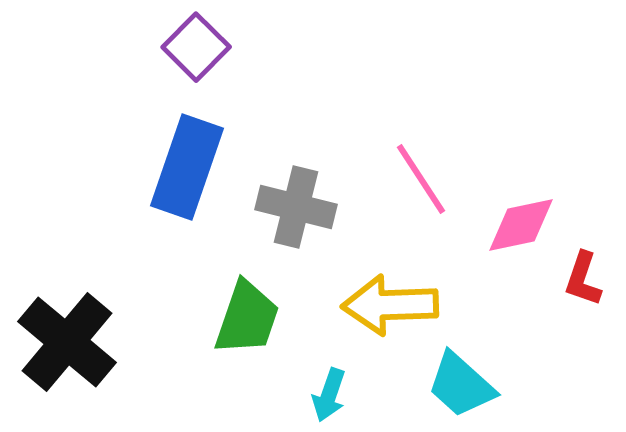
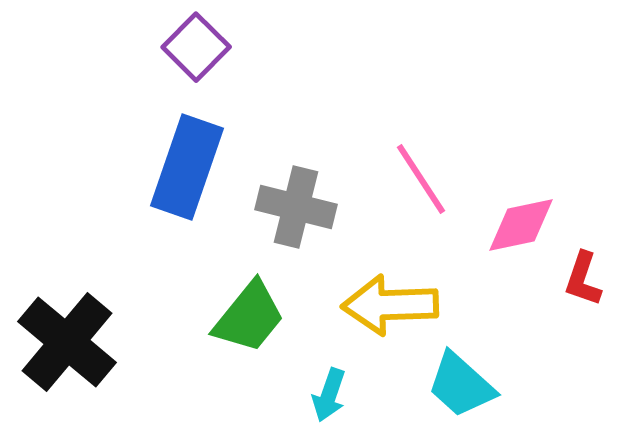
green trapezoid: moved 2 px right, 1 px up; rotated 20 degrees clockwise
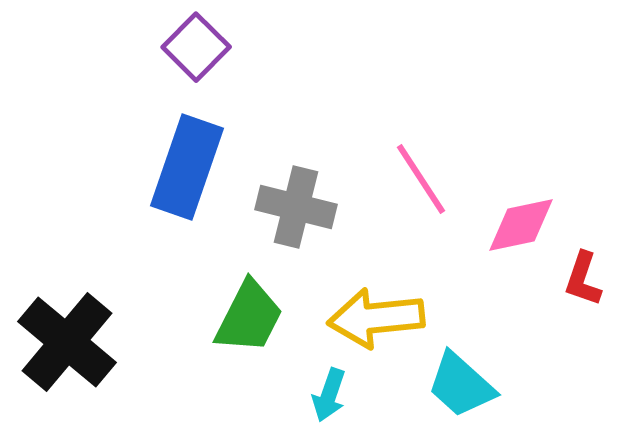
yellow arrow: moved 14 px left, 13 px down; rotated 4 degrees counterclockwise
green trapezoid: rotated 12 degrees counterclockwise
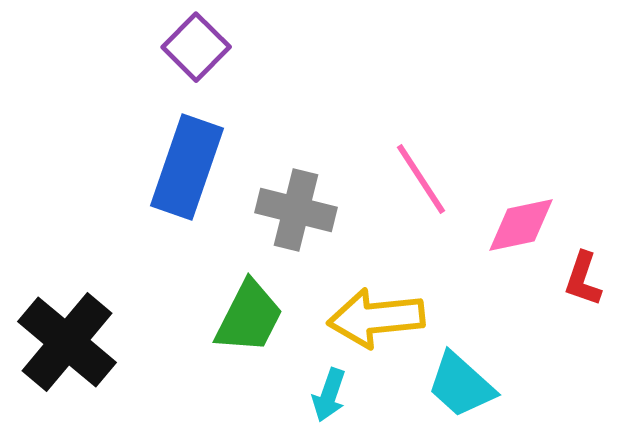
gray cross: moved 3 px down
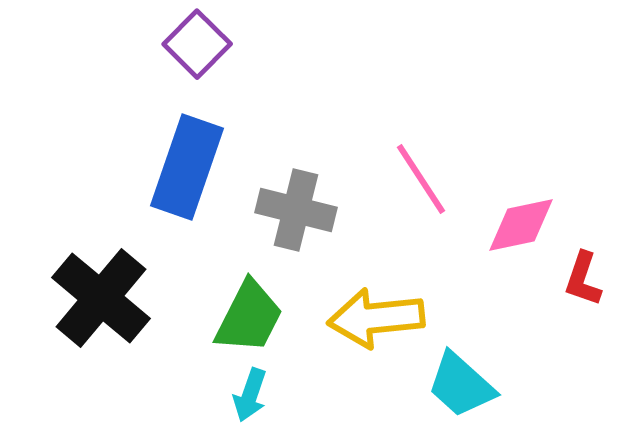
purple square: moved 1 px right, 3 px up
black cross: moved 34 px right, 44 px up
cyan arrow: moved 79 px left
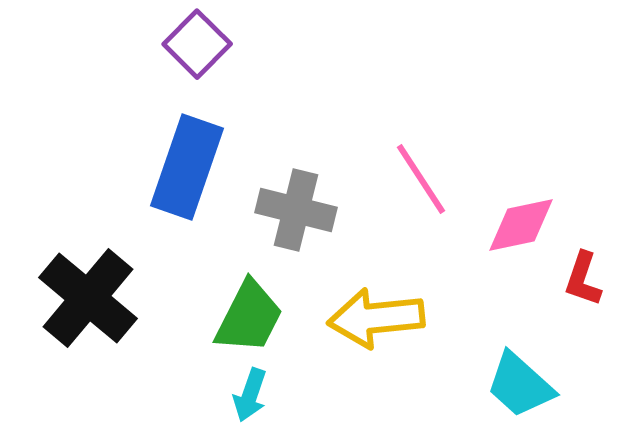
black cross: moved 13 px left
cyan trapezoid: moved 59 px right
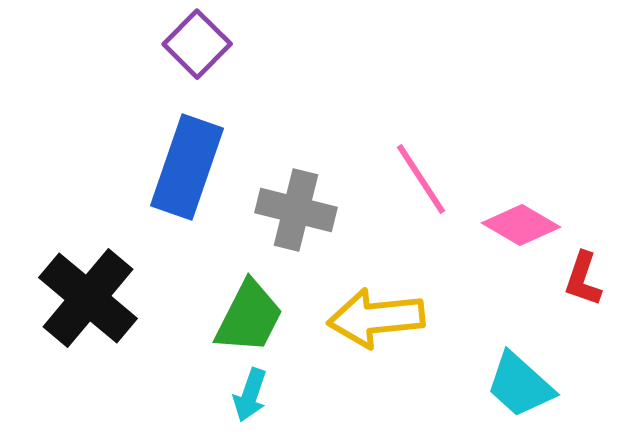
pink diamond: rotated 42 degrees clockwise
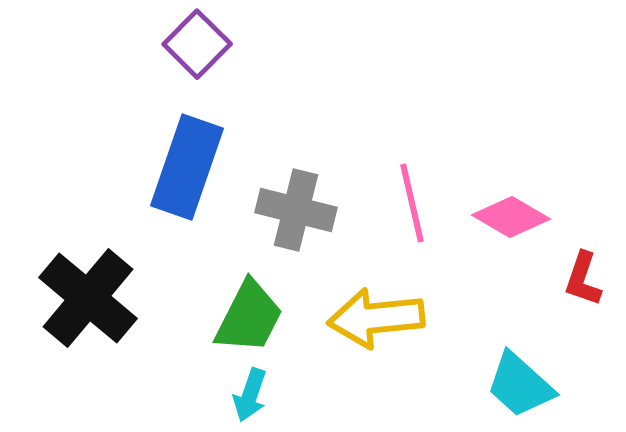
pink line: moved 9 px left, 24 px down; rotated 20 degrees clockwise
pink diamond: moved 10 px left, 8 px up
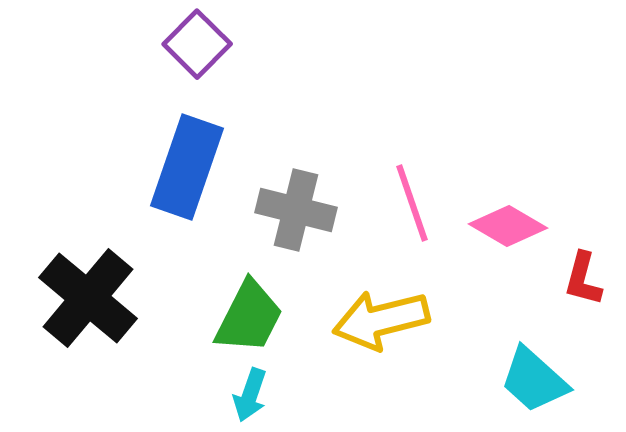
pink line: rotated 6 degrees counterclockwise
pink diamond: moved 3 px left, 9 px down
red L-shape: rotated 4 degrees counterclockwise
yellow arrow: moved 5 px right, 2 px down; rotated 8 degrees counterclockwise
cyan trapezoid: moved 14 px right, 5 px up
